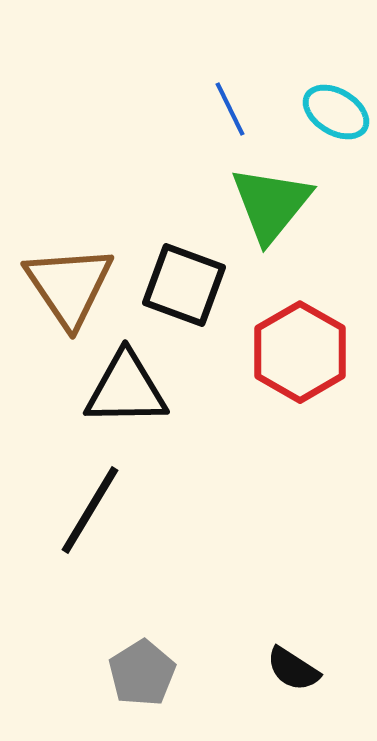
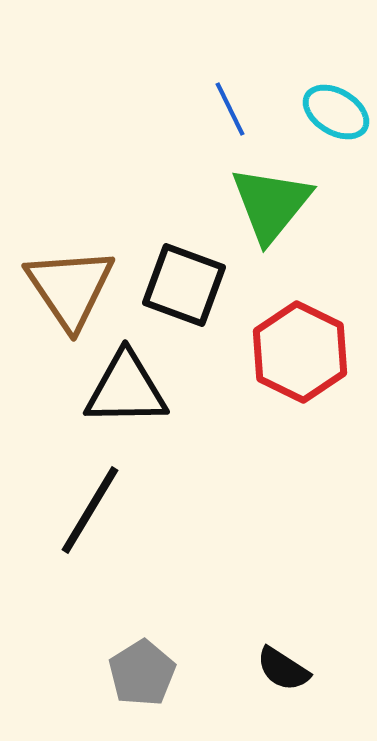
brown triangle: moved 1 px right, 2 px down
red hexagon: rotated 4 degrees counterclockwise
black semicircle: moved 10 px left
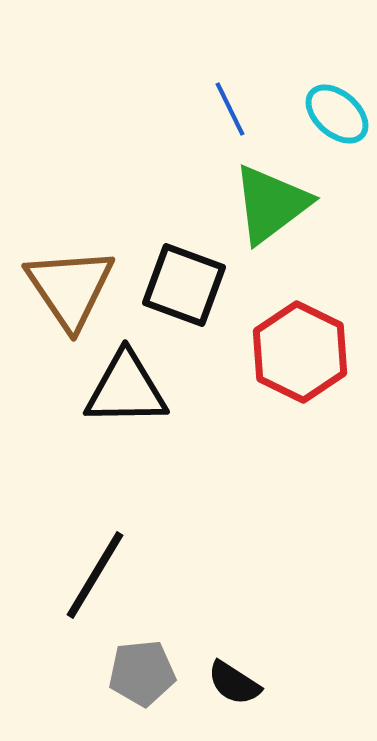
cyan ellipse: moved 1 px right, 2 px down; rotated 10 degrees clockwise
green triangle: rotated 14 degrees clockwise
black line: moved 5 px right, 65 px down
black semicircle: moved 49 px left, 14 px down
gray pentagon: rotated 26 degrees clockwise
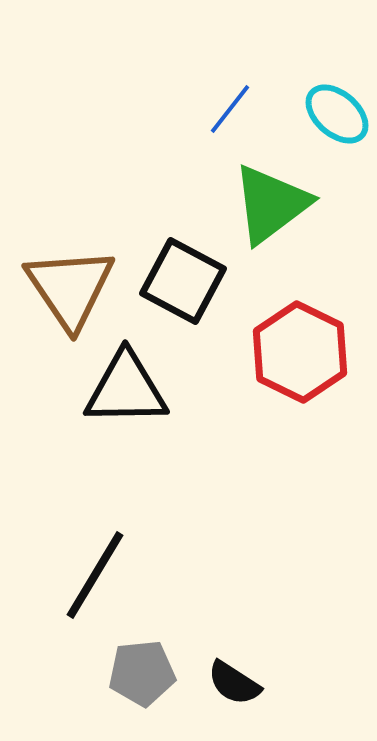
blue line: rotated 64 degrees clockwise
black square: moved 1 px left, 4 px up; rotated 8 degrees clockwise
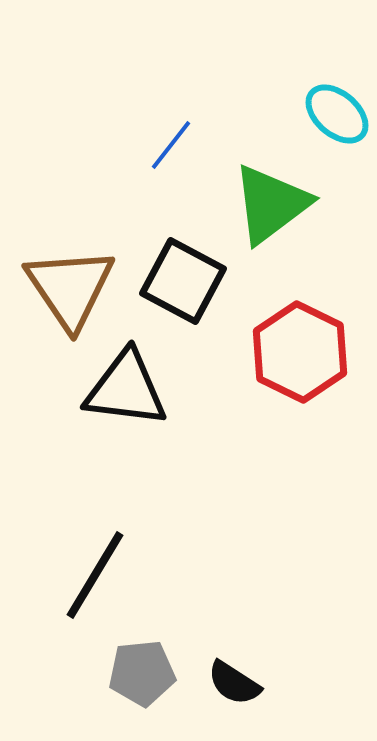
blue line: moved 59 px left, 36 px down
black triangle: rotated 8 degrees clockwise
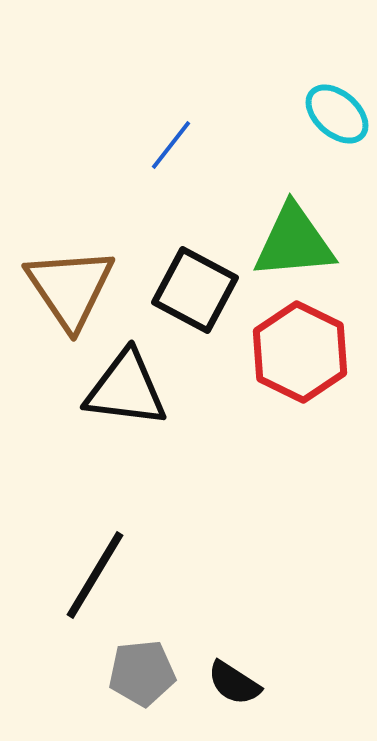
green triangle: moved 23 px right, 38 px down; rotated 32 degrees clockwise
black square: moved 12 px right, 9 px down
